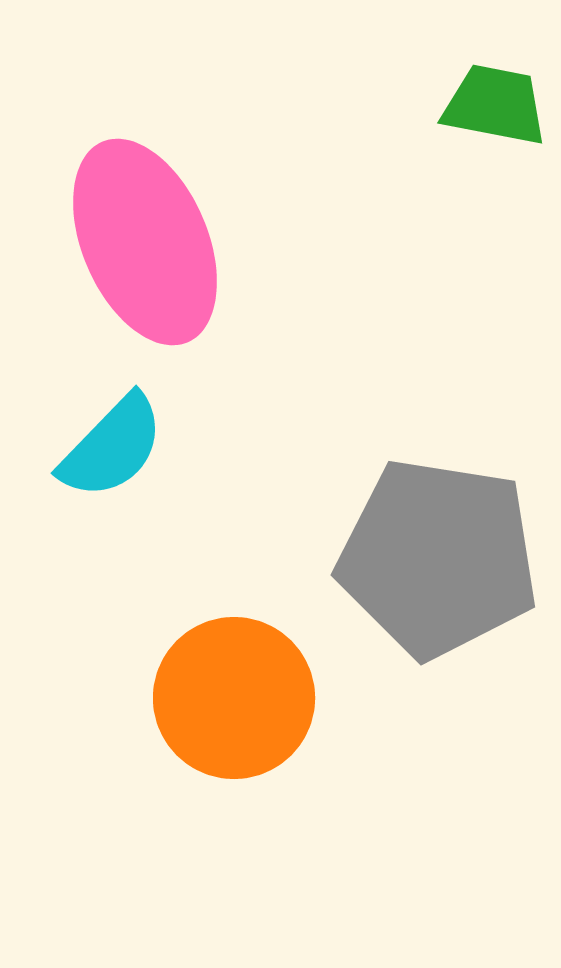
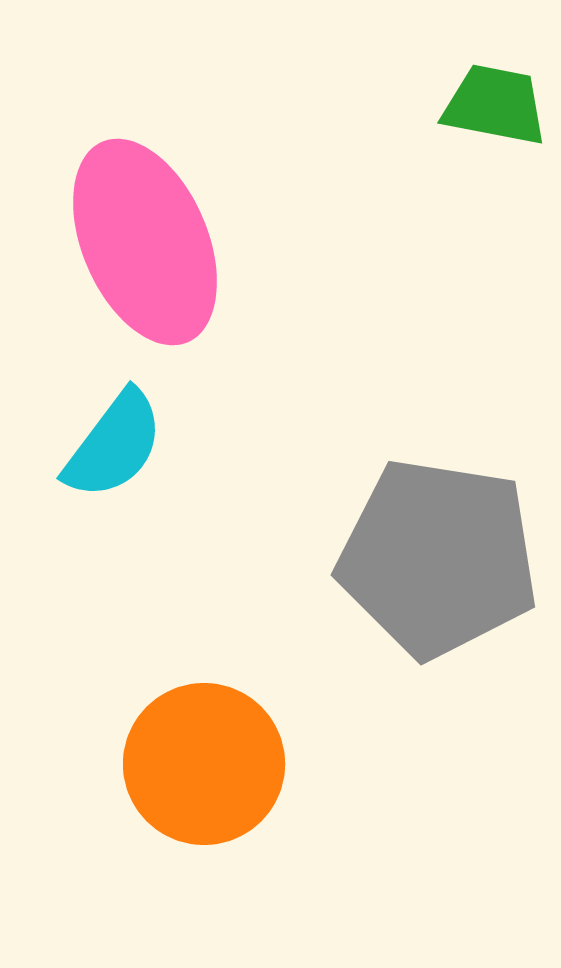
cyan semicircle: moved 2 px right, 2 px up; rotated 7 degrees counterclockwise
orange circle: moved 30 px left, 66 px down
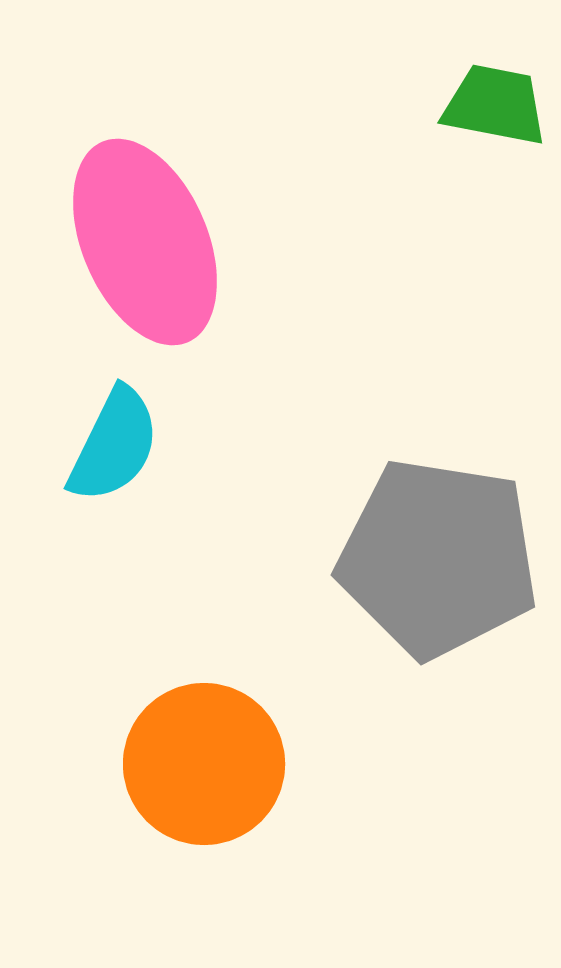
cyan semicircle: rotated 11 degrees counterclockwise
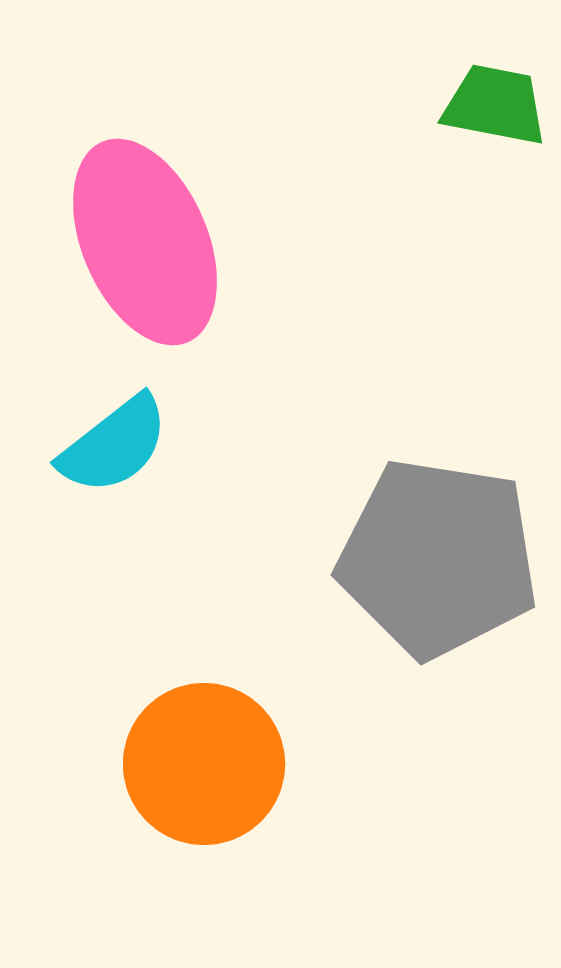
cyan semicircle: rotated 26 degrees clockwise
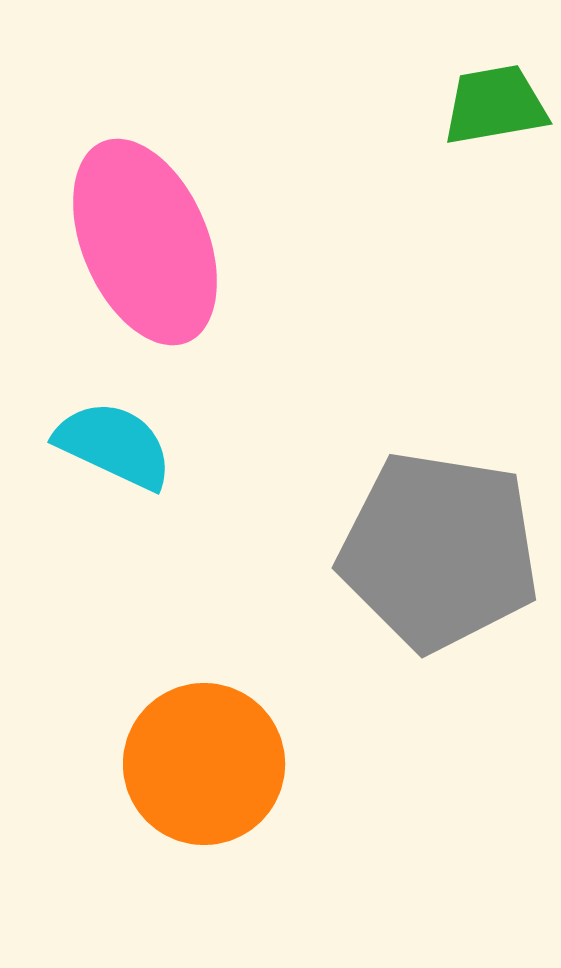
green trapezoid: rotated 21 degrees counterclockwise
cyan semicircle: rotated 117 degrees counterclockwise
gray pentagon: moved 1 px right, 7 px up
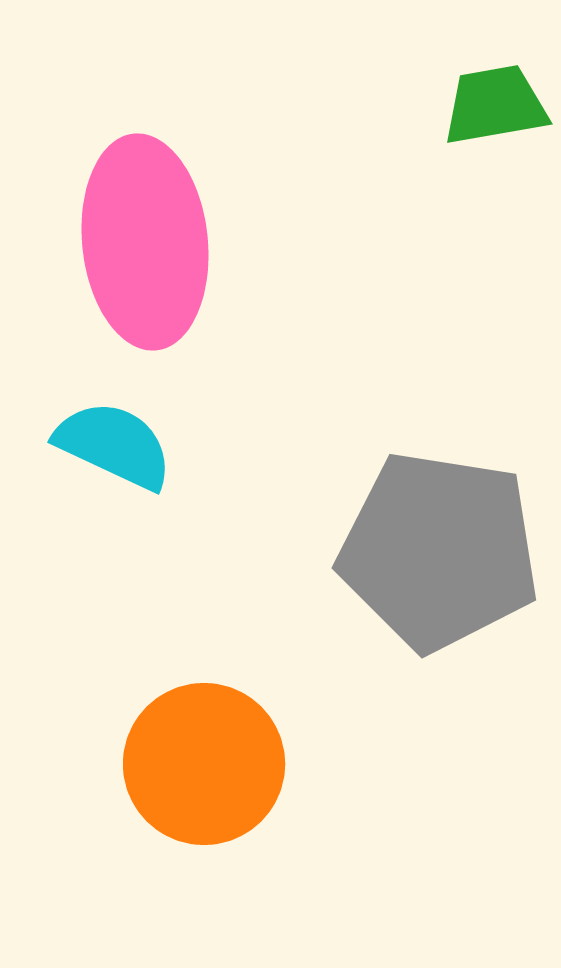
pink ellipse: rotated 17 degrees clockwise
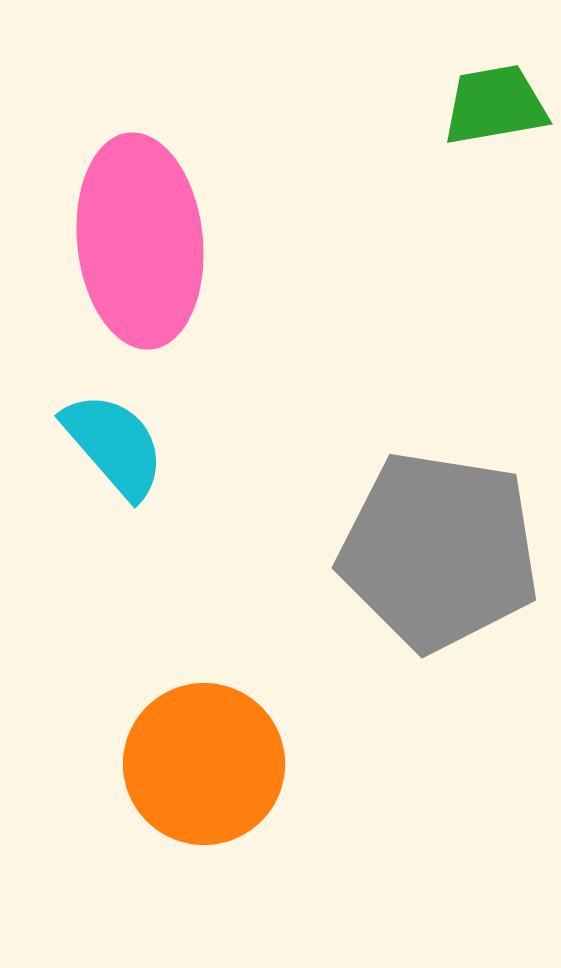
pink ellipse: moved 5 px left, 1 px up
cyan semicircle: rotated 24 degrees clockwise
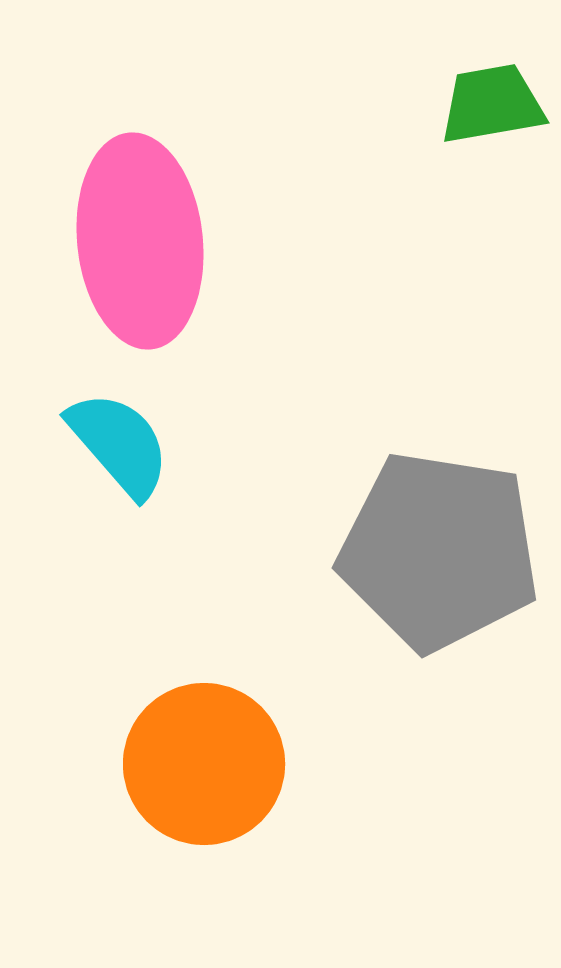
green trapezoid: moved 3 px left, 1 px up
cyan semicircle: moved 5 px right, 1 px up
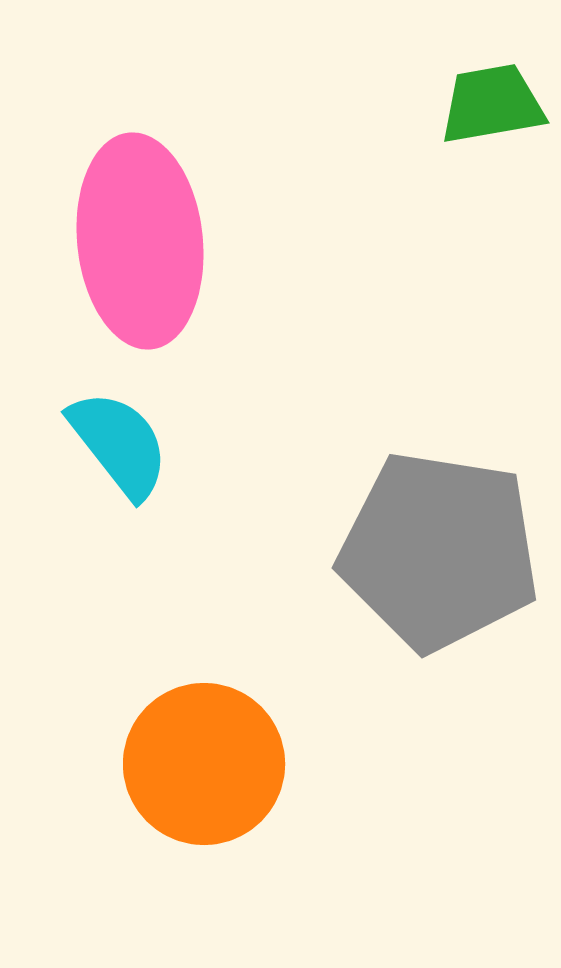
cyan semicircle: rotated 3 degrees clockwise
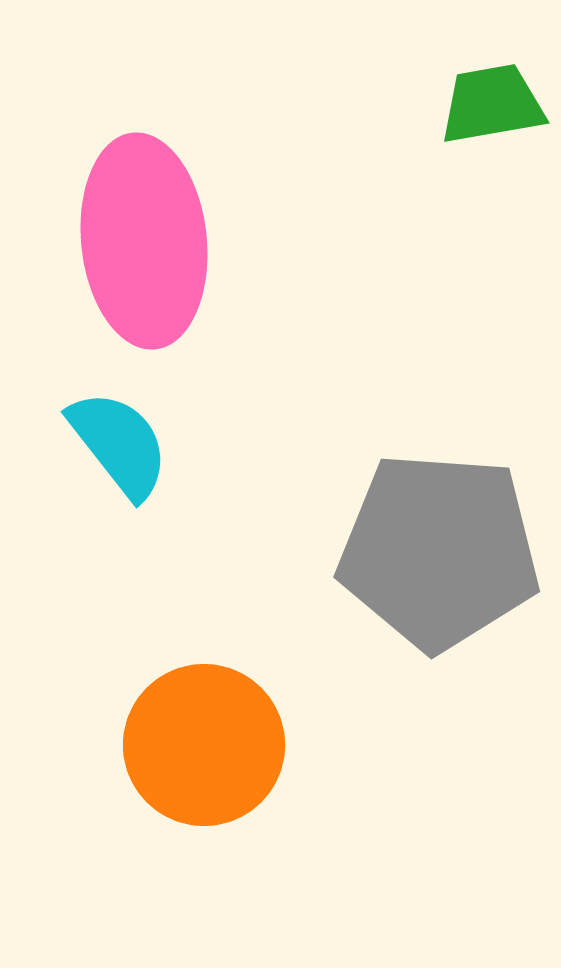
pink ellipse: moved 4 px right
gray pentagon: rotated 5 degrees counterclockwise
orange circle: moved 19 px up
